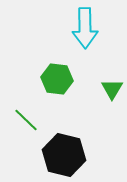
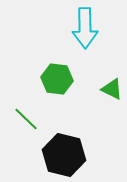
green triangle: rotated 35 degrees counterclockwise
green line: moved 1 px up
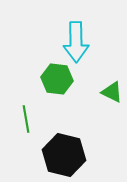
cyan arrow: moved 9 px left, 14 px down
green triangle: moved 3 px down
green line: rotated 36 degrees clockwise
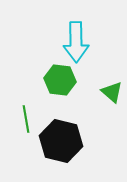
green hexagon: moved 3 px right, 1 px down
green triangle: rotated 15 degrees clockwise
black hexagon: moved 3 px left, 14 px up
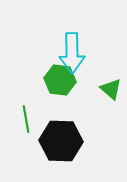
cyan arrow: moved 4 px left, 11 px down
green triangle: moved 1 px left, 3 px up
black hexagon: rotated 12 degrees counterclockwise
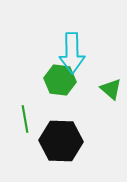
green line: moved 1 px left
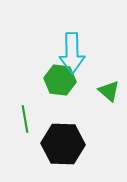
green triangle: moved 2 px left, 2 px down
black hexagon: moved 2 px right, 3 px down
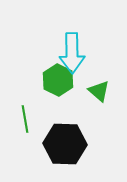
green hexagon: moved 2 px left; rotated 20 degrees clockwise
green triangle: moved 10 px left
black hexagon: moved 2 px right
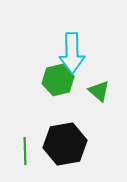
green hexagon: rotated 20 degrees clockwise
green line: moved 32 px down; rotated 8 degrees clockwise
black hexagon: rotated 12 degrees counterclockwise
